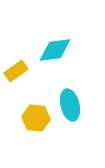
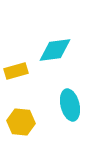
yellow rectangle: rotated 20 degrees clockwise
yellow hexagon: moved 15 px left, 4 px down
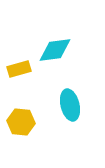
yellow rectangle: moved 3 px right, 2 px up
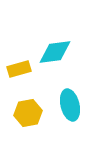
cyan diamond: moved 2 px down
yellow hexagon: moved 7 px right, 9 px up; rotated 16 degrees counterclockwise
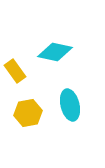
cyan diamond: rotated 20 degrees clockwise
yellow rectangle: moved 4 px left, 2 px down; rotated 70 degrees clockwise
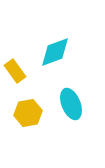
cyan diamond: rotated 32 degrees counterclockwise
cyan ellipse: moved 1 px right, 1 px up; rotated 8 degrees counterclockwise
